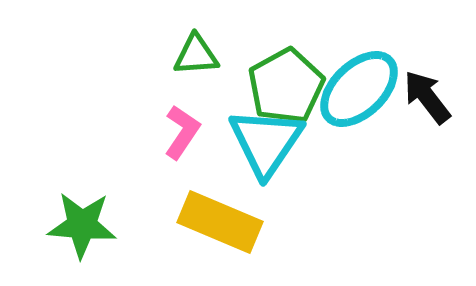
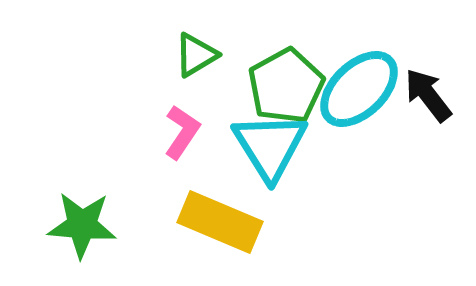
green triangle: rotated 27 degrees counterclockwise
black arrow: moved 1 px right, 2 px up
cyan triangle: moved 4 px right, 4 px down; rotated 6 degrees counterclockwise
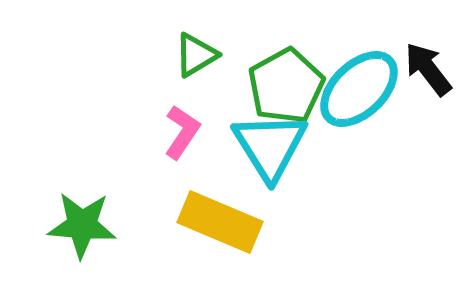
black arrow: moved 26 px up
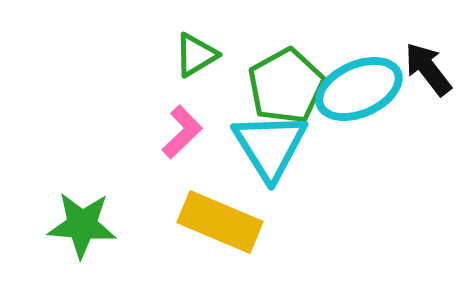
cyan ellipse: rotated 20 degrees clockwise
pink L-shape: rotated 12 degrees clockwise
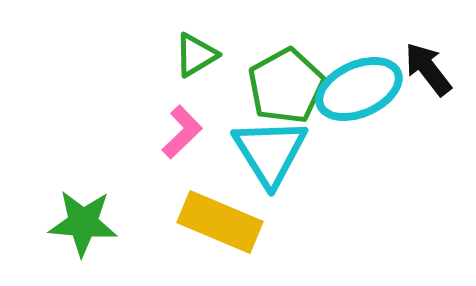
cyan triangle: moved 6 px down
green star: moved 1 px right, 2 px up
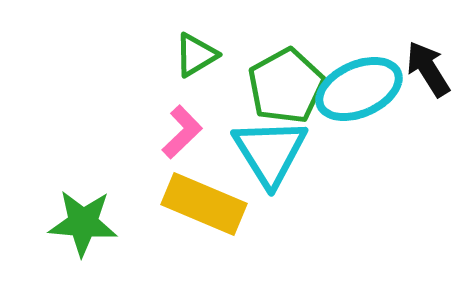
black arrow: rotated 6 degrees clockwise
yellow rectangle: moved 16 px left, 18 px up
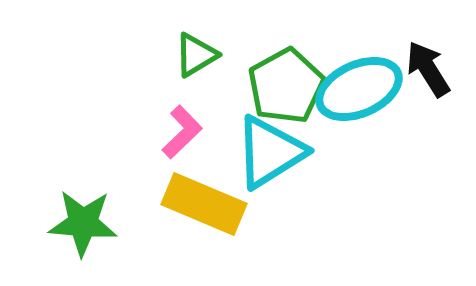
cyan triangle: rotated 30 degrees clockwise
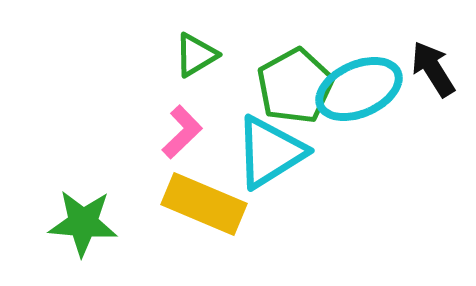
black arrow: moved 5 px right
green pentagon: moved 9 px right
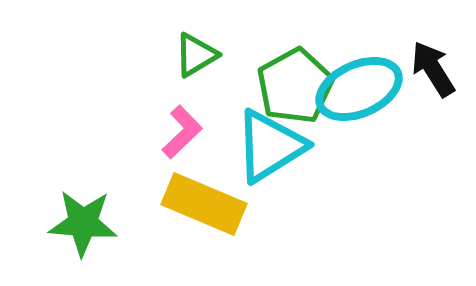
cyan triangle: moved 6 px up
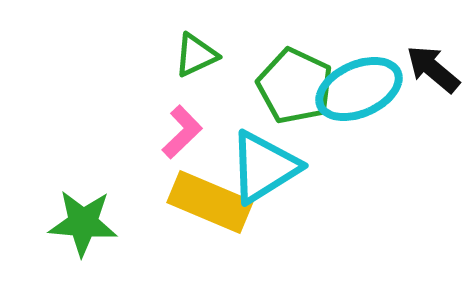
green triangle: rotated 6 degrees clockwise
black arrow: rotated 18 degrees counterclockwise
green pentagon: rotated 18 degrees counterclockwise
cyan triangle: moved 6 px left, 21 px down
yellow rectangle: moved 6 px right, 2 px up
